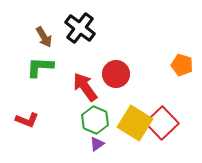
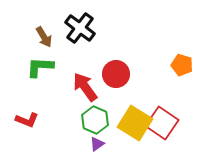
red square: rotated 12 degrees counterclockwise
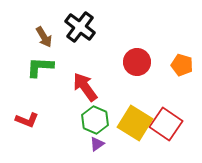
black cross: moved 1 px up
red circle: moved 21 px right, 12 px up
red square: moved 4 px right, 1 px down
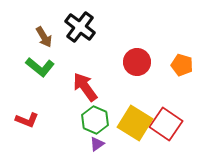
green L-shape: rotated 144 degrees counterclockwise
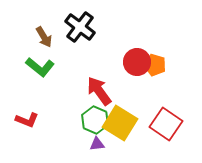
orange pentagon: moved 27 px left
red arrow: moved 14 px right, 4 px down
yellow square: moved 15 px left
purple triangle: rotated 28 degrees clockwise
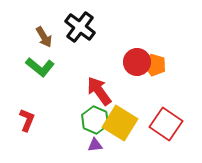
red L-shape: rotated 90 degrees counterclockwise
purple triangle: moved 2 px left, 1 px down
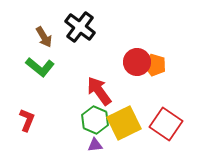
yellow square: moved 4 px right; rotated 32 degrees clockwise
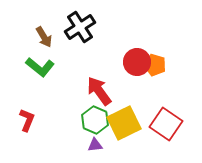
black cross: rotated 20 degrees clockwise
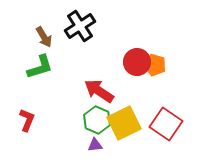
black cross: moved 1 px up
green L-shape: rotated 56 degrees counterclockwise
red arrow: rotated 20 degrees counterclockwise
green hexagon: moved 2 px right
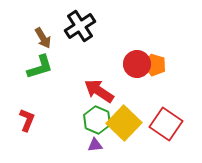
brown arrow: moved 1 px left, 1 px down
red circle: moved 2 px down
yellow square: rotated 20 degrees counterclockwise
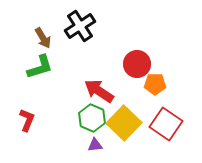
orange pentagon: moved 19 px down; rotated 15 degrees counterclockwise
green hexagon: moved 5 px left, 2 px up
